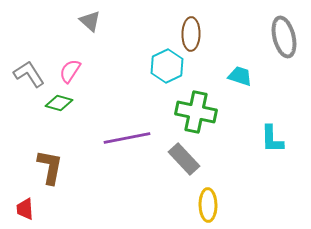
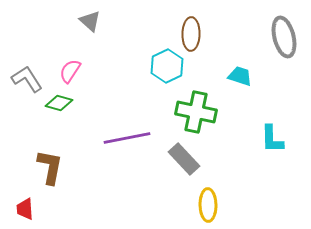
gray L-shape: moved 2 px left, 5 px down
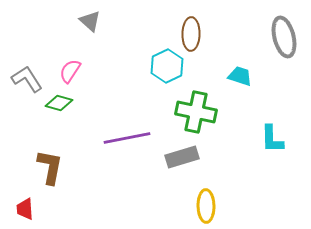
gray rectangle: moved 2 px left, 2 px up; rotated 64 degrees counterclockwise
yellow ellipse: moved 2 px left, 1 px down
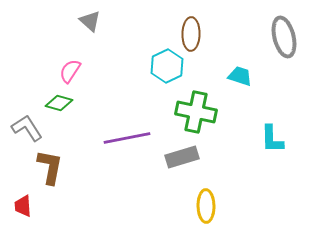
gray L-shape: moved 49 px down
red trapezoid: moved 2 px left, 3 px up
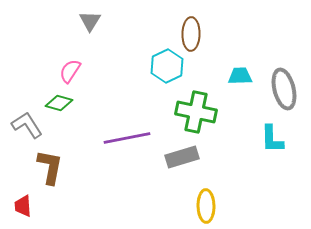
gray triangle: rotated 20 degrees clockwise
gray ellipse: moved 52 px down
cyan trapezoid: rotated 20 degrees counterclockwise
gray L-shape: moved 3 px up
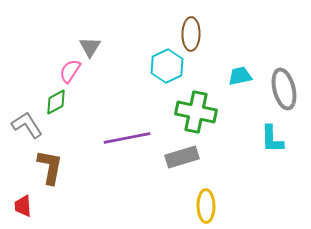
gray triangle: moved 26 px down
cyan trapezoid: rotated 10 degrees counterclockwise
green diamond: moved 3 px left, 1 px up; rotated 44 degrees counterclockwise
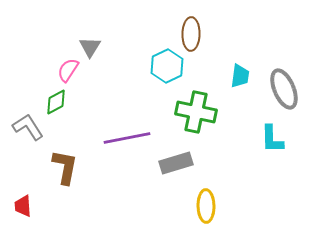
pink semicircle: moved 2 px left, 1 px up
cyan trapezoid: rotated 110 degrees clockwise
gray ellipse: rotated 9 degrees counterclockwise
gray L-shape: moved 1 px right, 2 px down
gray rectangle: moved 6 px left, 6 px down
brown L-shape: moved 15 px right
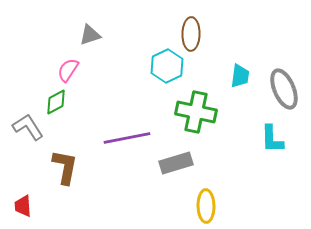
gray triangle: moved 12 px up; rotated 40 degrees clockwise
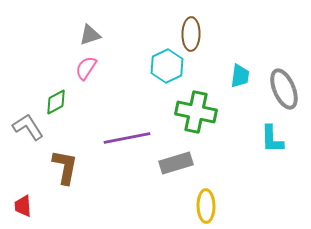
pink semicircle: moved 18 px right, 2 px up
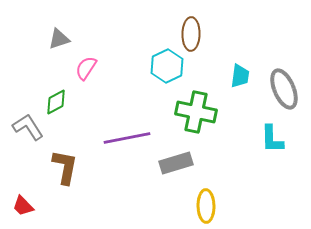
gray triangle: moved 31 px left, 4 px down
red trapezoid: rotated 40 degrees counterclockwise
